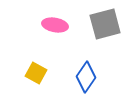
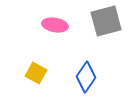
gray square: moved 1 px right, 3 px up
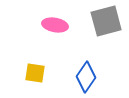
yellow square: moved 1 px left; rotated 20 degrees counterclockwise
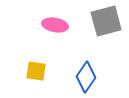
yellow square: moved 1 px right, 2 px up
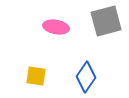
pink ellipse: moved 1 px right, 2 px down
yellow square: moved 5 px down
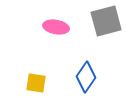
yellow square: moved 7 px down
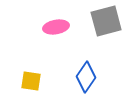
pink ellipse: rotated 20 degrees counterclockwise
yellow square: moved 5 px left, 2 px up
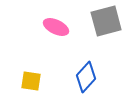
pink ellipse: rotated 35 degrees clockwise
blue diamond: rotated 8 degrees clockwise
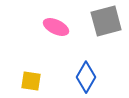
blue diamond: rotated 12 degrees counterclockwise
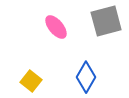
pink ellipse: rotated 25 degrees clockwise
yellow square: rotated 30 degrees clockwise
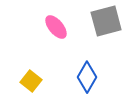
blue diamond: moved 1 px right
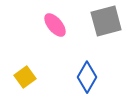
pink ellipse: moved 1 px left, 2 px up
yellow square: moved 6 px left, 4 px up; rotated 15 degrees clockwise
